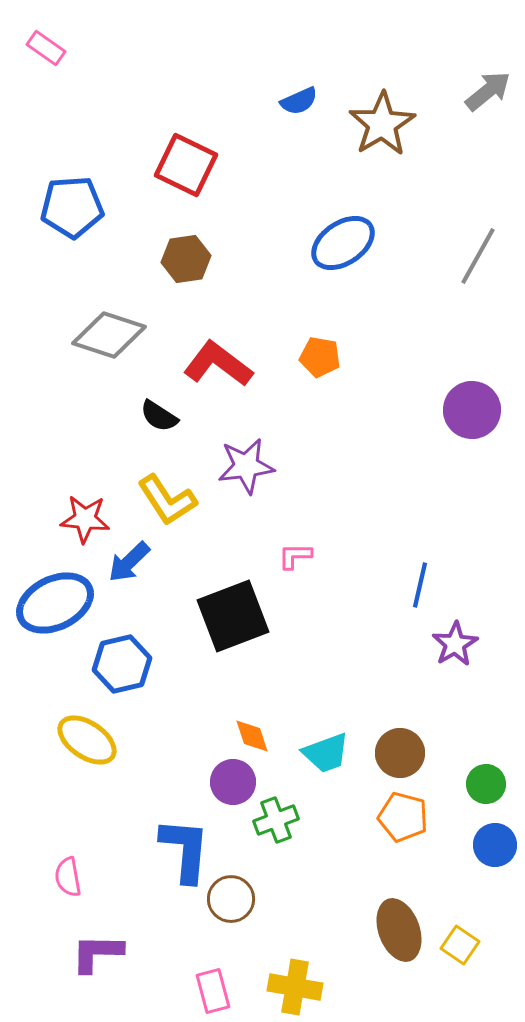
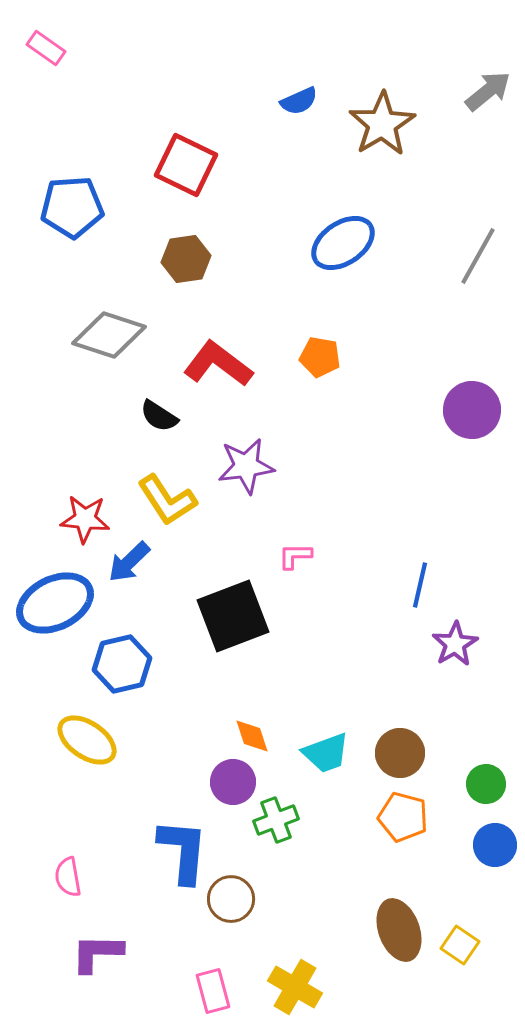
blue L-shape at (185, 850): moved 2 px left, 1 px down
yellow cross at (295, 987): rotated 20 degrees clockwise
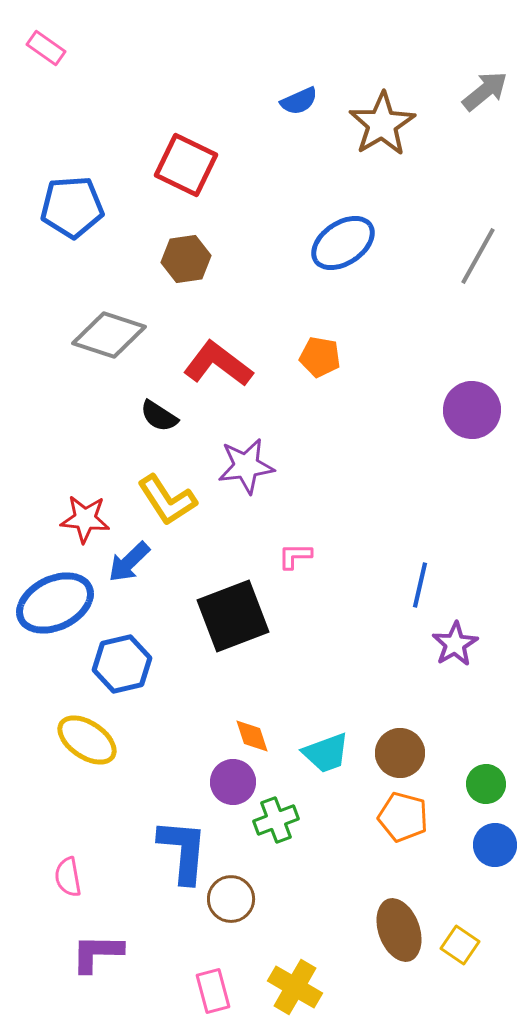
gray arrow at (488, 91): moved 3 px left
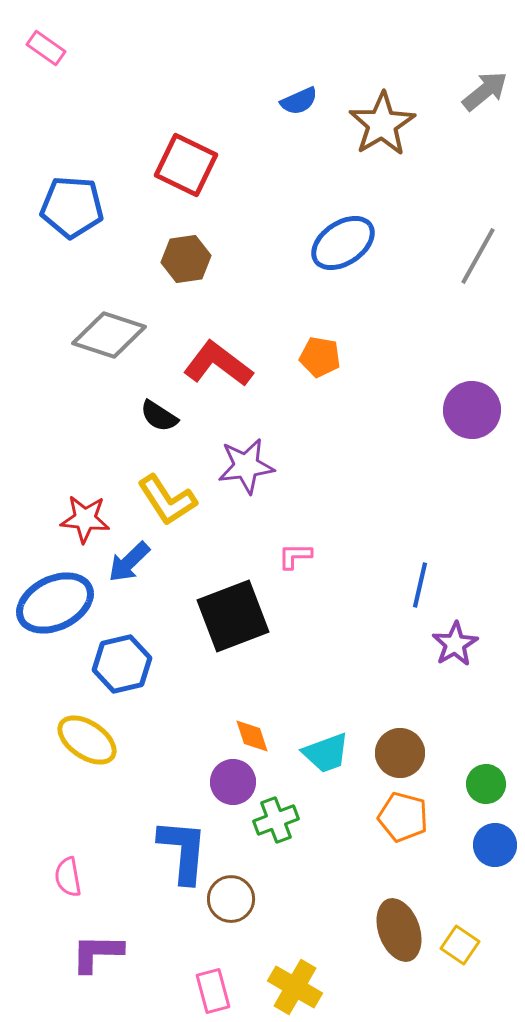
blue pentagon at (72, 207): rotated 8 degrees clockwise
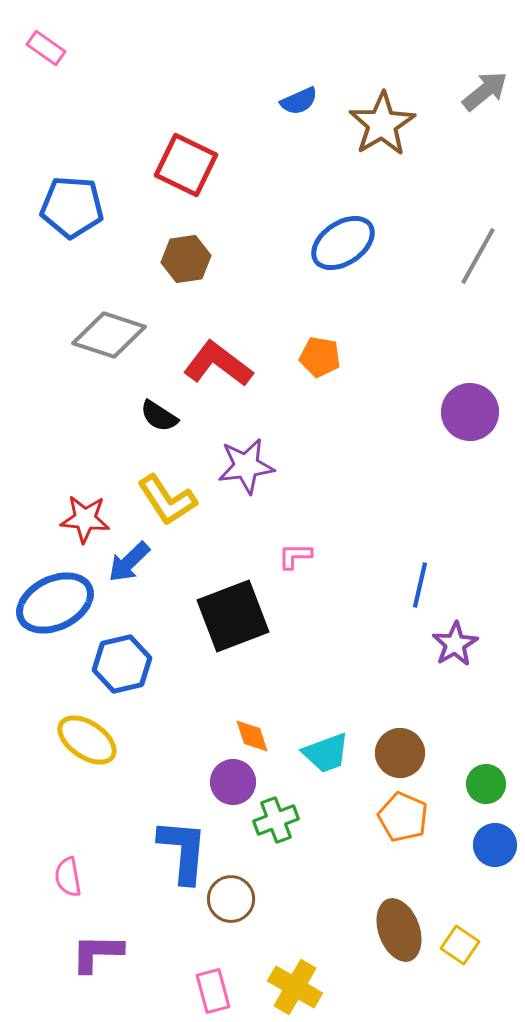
purple circle at (472, 410): moved 2 px left, 2 px down
orange pentagon at (403, 817): rotated 9 degrees clockwise
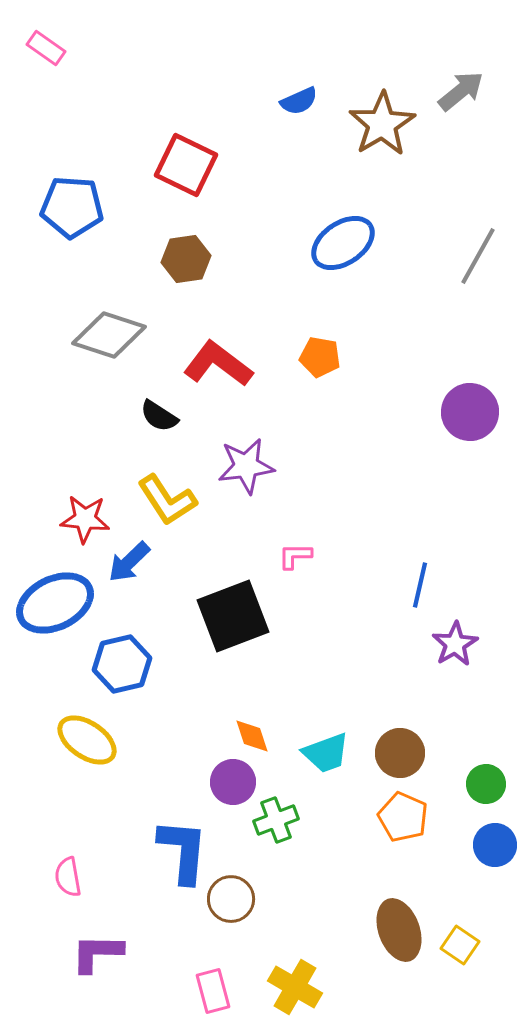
gray arrow at (485, 91): moved 24 px left
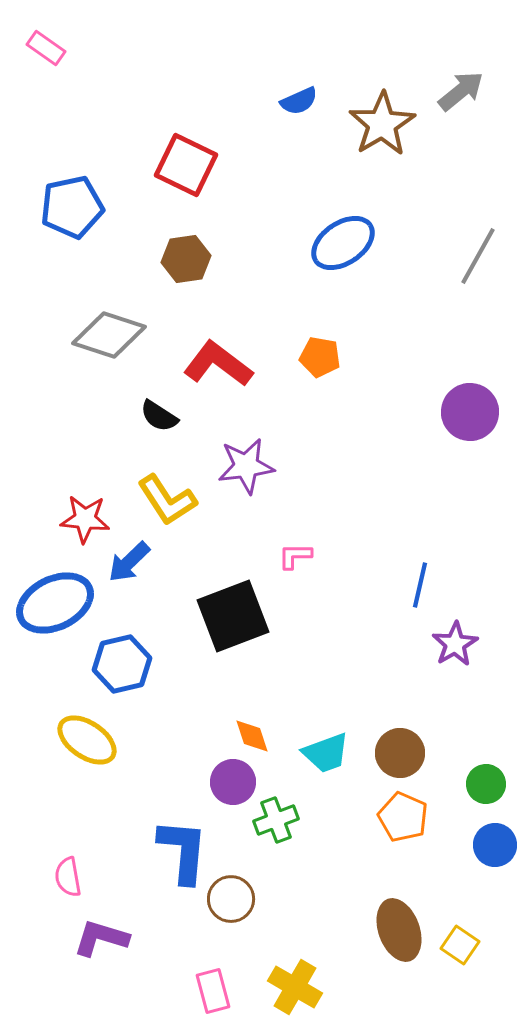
blue pentagon at (72, 207): rotated 16 degrees counterclockwise
purple L-shape at (97, 953): moved 4 px right, 15 px up; rotated 16 degrees clockwise
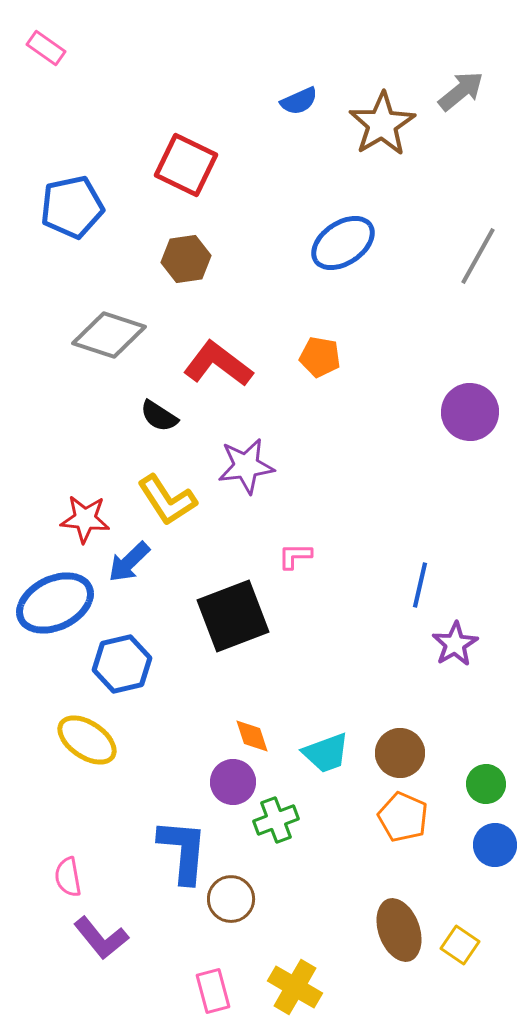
purple L-shape at (101, 938): rotated 146 degrees counterclockwise
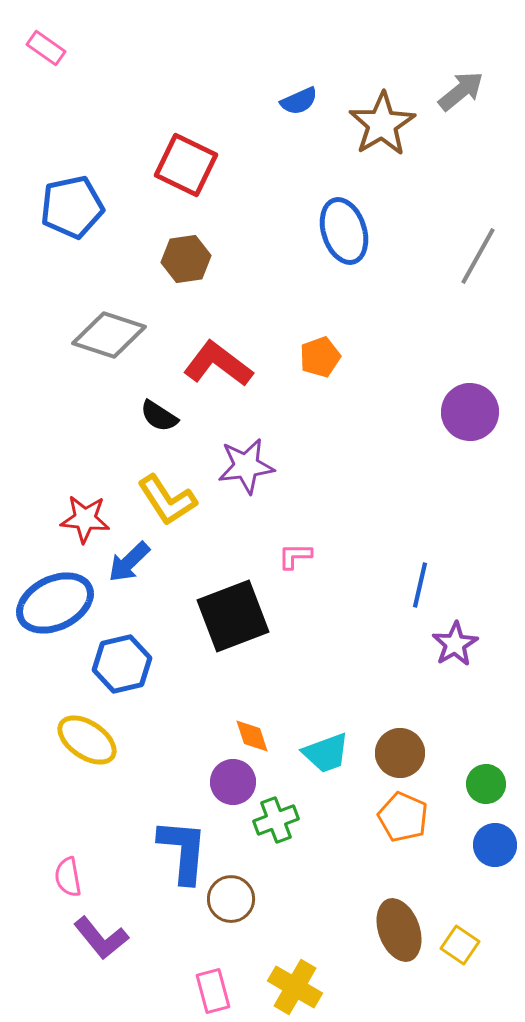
blue ellipse at (343, 243): moved 1 px right, 12 px up; rotated 74 degrees counterclockwise
orange pentagon at (320, 357): rotated 30 degrees counterclockwise
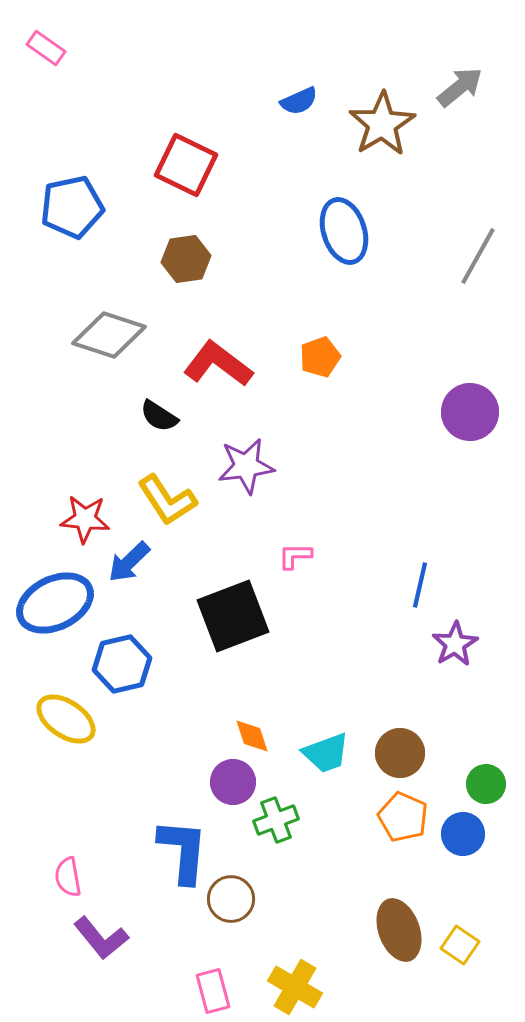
gray arrow at (461, 91): moved 1 px left, 4 px up
yellow ellipse at (87, 740): moved 21 px left, 21 px up
blue circle at (495, 845): moved 32 px left, 11 px up
